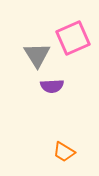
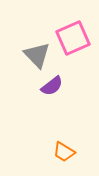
gray triangle: rotated 12 degrees counterclockwise
purple semicircle: rotated 35 degrees counterclockwise
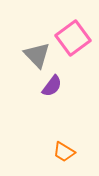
pink square: rotated 12 degrees counterclockwise
purple semicircle: rotated 15 degrees counterclockwise
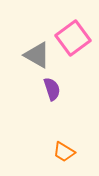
gray triangle: rotated 16 degrees counterclockwise
purple semicircle: moved 3 px down; rotated 55 degrees counterclockwise
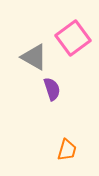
gray triangle: moved 3 px left, 2 px down
orange trapezoid: moved 3 px right, 2 px up; rotated 105 degrees counterclockwise
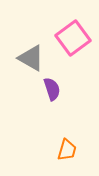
gray triangle: moved 3 px left, 1 px down
